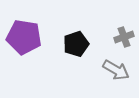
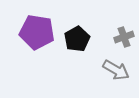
purple pentagon: moved 13 px right, 5 px up
black pentagon: moved 1 px right, 5 px up; rotated 10 degrees counterclockwise
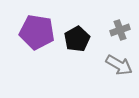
gray cross: moved 4 px left, 7 px up
gray arrow: moved 3 px right, 5 px up
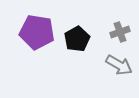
gray cross: moved 2 px down
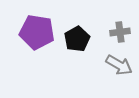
gray cross: rotated 12 degrees clockwise
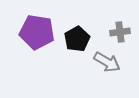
gray arrow: moved 12 px left, 3 px up
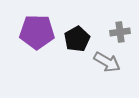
purple pentagon: rotated 8 degrees counterclockwise
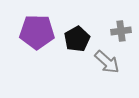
gray cross: moved 1 px right, 1 px up
gray arrow: rotated 12 degrees clockwise
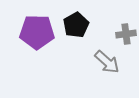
gray cross: moved 5 px right, 3 px down
black pentagon: moved 1 px left, 14 px up
